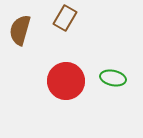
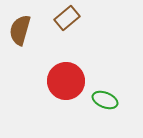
brown rectangle: moved 2 px right; rotated 20 degrees clockwise
green ellipse: moved 8 px left, 22 px down; rotated 10 degrees clockwise
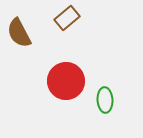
brown semicircle: moved 1 px left, 3 px down; rotated 44 degrees counterclockwise
green ellipse: rotated 65 degrees clockwise
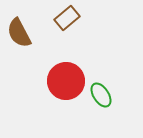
green ellipse: moved 4 px left, 5 px up; rotated 30 degrees counterclockwise
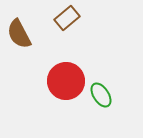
brown semicircle: moved 1 px down
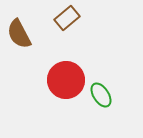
red circle: moved 1 px up
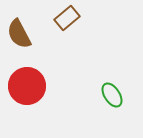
red circle: moved 39 px left, 6 px down
green ellipse: moved 11 px right
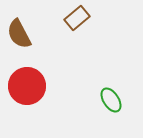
brown rectangle: moved 10 px right
green ellipse: moved 1 px left, 5 px down
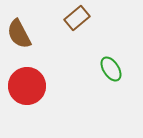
green ellipse: moved 31 px up
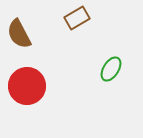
brown rectangle: rotated 10 degrees clockwise
green ellipse: rotated 65 degrees clockwise
